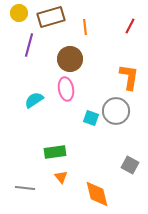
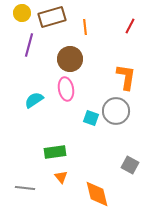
yellow circle: moved 3 px right
brown rectangle: moved 1 px right
orange L-shape: moved 3 px left
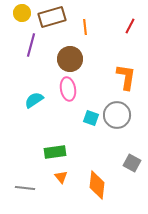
purple line: moved 2 px right
pink ellipse: moved 2 px right
gray circle: moved 1 px right, 4 px down
gray square: moved 2 px right, 2 px up
orange diamond: moved 9 px up; rotated 20 degrees clockwise
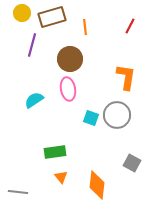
purple line: moved 1 px right
gray line: moved 7 px left, 4 px down
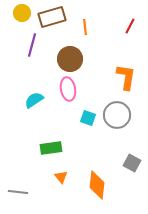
cyan square: moved 3 px left
green rectangle: moved 4 px left, 4 px up
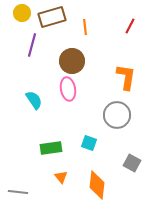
brown circle: moved 2 px right, 2 px down
cyan semicircle: rotated 90 degrees clockwise
cyan square: moved 1 px right, 25 px down
